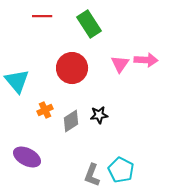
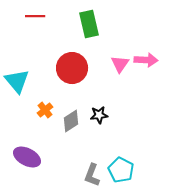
red line: moved 7 px left
green rectangle: rotated 20 degrees clockwise
orange cross: rotated 14 degrees counterclockwise
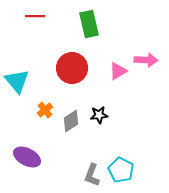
pink triangle: moved 2 px left, 7 px down; rotated 24 degrees clockwise
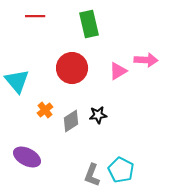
black star: moved 1 px left
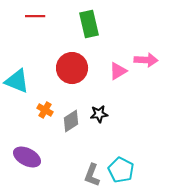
cyan triangle: rotated 28 degrees counterclockwise
orange cross: rotated 21 degrees counterclockwise
black star: moved 1 px right, 1 px up
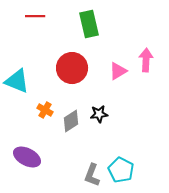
pink arrow: rotated 90 degrees counterclockwise
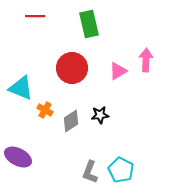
cyan triangle: moved 4 px right, 7 px down
black star: moved 1 px right, 1 px down
purple ellipse: moved 9 px left
gray L-shape: moved 2 px left, 3 px up
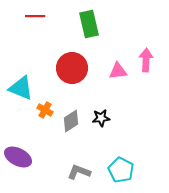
pink triangle: rotated 24 degrees clockwise
black star: moved 1 px right, 3 px down
gray L-shape: moved 11 px left; rotated 90 degrees clockwise
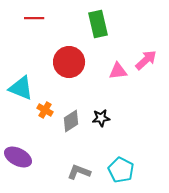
red line: moved 1 px left, 2 px down
green rectangle: moved 9 px right
pink arrow: rotated 45 degrees clockwise
red circle: moved 3 px left, 6 px up
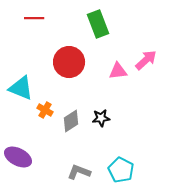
green rectangle: rotated 8 degrees counterclockwise
